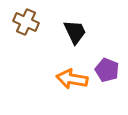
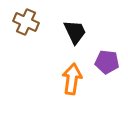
purple pentagon: moved 8 px up; rotated 15 degrees counterclockwise
orange arrow: rotated 88 degrees clockwise
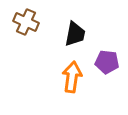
black trapezoid: moved 2 px down; rotated 36 degrees clockwise
orange arrow: moved 2 px up
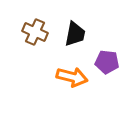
brown cross: moved 9 px right, 10 px down
orange arrow: rotated 96 degrees clockwise
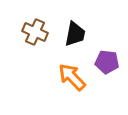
orange arrow: rotated 148 degrees counterclockwise
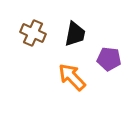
brown cross: moved 2 px left, 1 px down
purple pentagon: moved 2 px right, 3 px up
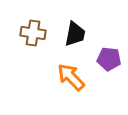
brown cross: rotated 15 degrees counterclockwise
orange arrow: moved 1 px left
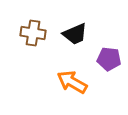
black trapezoid: rotated 56 degrees clockwise
orange arrow: moved 1 px right, 5 px down; rotated 16 degrees counterclockwise
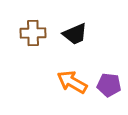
brown cross: rotated 10 degrees counterclockwise
purple pentagon: moved 26 px down
